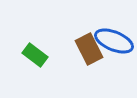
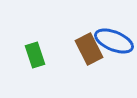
green rectangle: rotated 35 degrees clockwise
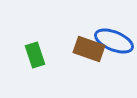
brown rectangle: rotated 44 degrees counterclockwise
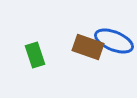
brown rectangle: moved 1 px left, 2 px up
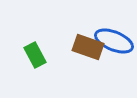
green rectangle: rotated 10 degrees counterclockwise
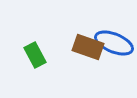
blue ellipse: moved 2 px down
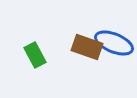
brown rectangle: moved 1 px left
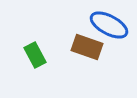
blue ellipse: moved 5 px left, 18 px up; rotated 6 degrees clockwise
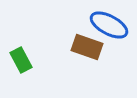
green rectangle: moved 14 px left, 5 px down
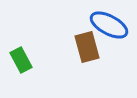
brown rectangle: rotated 56 degrees clockwise
